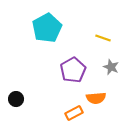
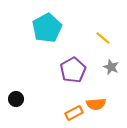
yellow line: rotated 21 degrees clockwise
orange semicircle: moved 6 px down
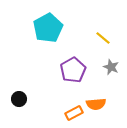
cyan pentagon: moved 1 px right
black circle: moved 3 px right
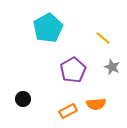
gray star: moved 1 px right
black circle: moved 4 px right
orange rectangle: moved 6 px left, 2 px up
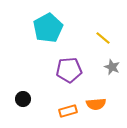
purple pentagon: moved 4 px left; rotated 25 degrees clockwise
orange rectangle: rotated 12 degrees clockwise
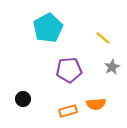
gray star: rotated 21 degrees clockwise
